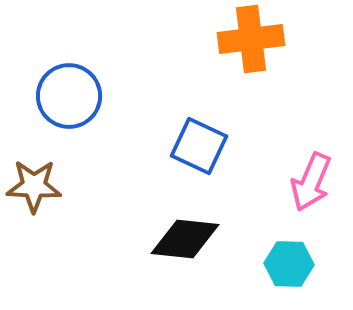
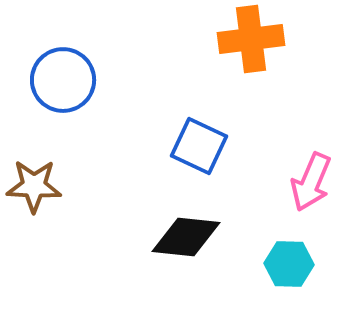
blue circle: moved 6 px left, 16 px up
black diamond: moved 1 px right, 2 px up
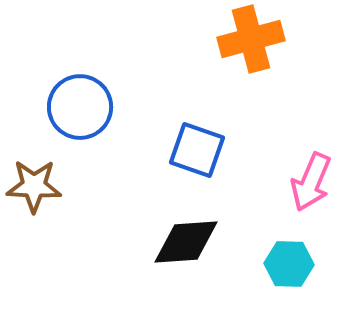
orange cross: rotated 8 degrees counterclockwise
blue circle: moved 17 px right, 27 px down
blue square: moved 2 px left, 4 px down; rotated 6 degrees counterclockwise
black diamond: moved 5 px down; rotated 10 degrees counterclockwise
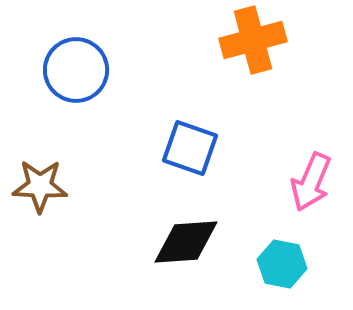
orange cross: moved 2 px right, 1 px down
blue circle: moved 4 px left, 37 px up
blue square: moved 7 px left, 2 px up
brown star: moved 6 px right
cyan hexagon: moved 7 px left; rotated 9 degrees clockwise
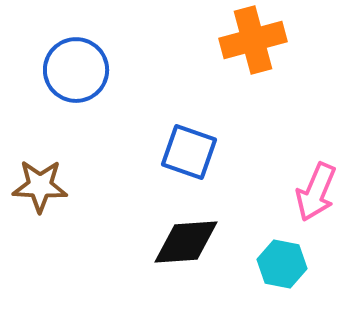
blue square: moved 1 px left, 4 px down
pink arrow: moved 5 px right, 10 px down
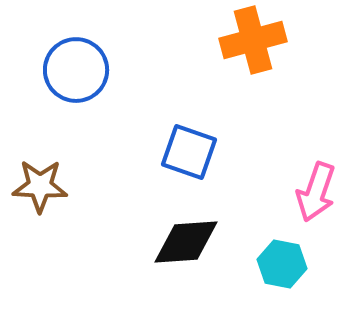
pink arrow: rotated 4 degrees counterclockwise
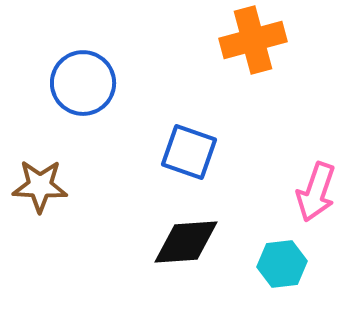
blue circle: moved 7 px right, 13 px down
cyan hexagon: rotated 18 degrees counterclockwise
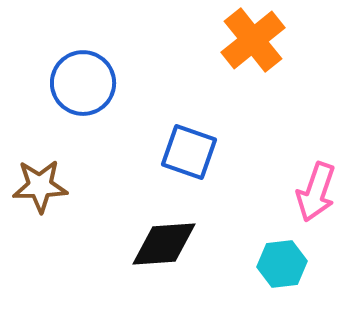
orange cross: rotated 24 degrees counterclockwise
brown star: rotated 4 degrees counterclockwise
black diamond: moved 22 px left, 2 px down
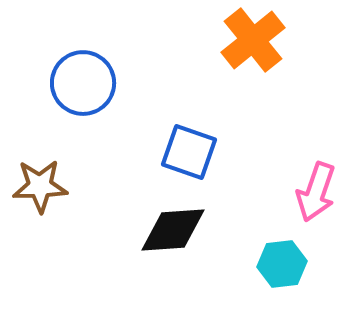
black diamond: moved 9 px right, 14 px up
